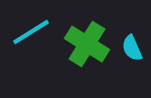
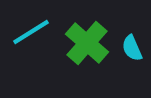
green cross: moved 1 px up; rotated 9 degrees clockwise
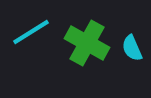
green cross: rotated 12 degrees counterclockwise
